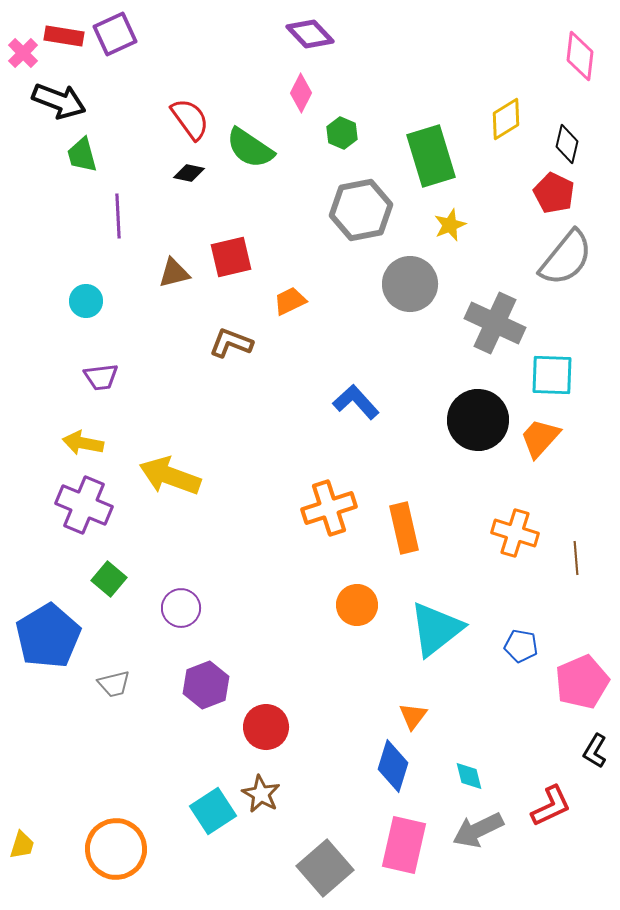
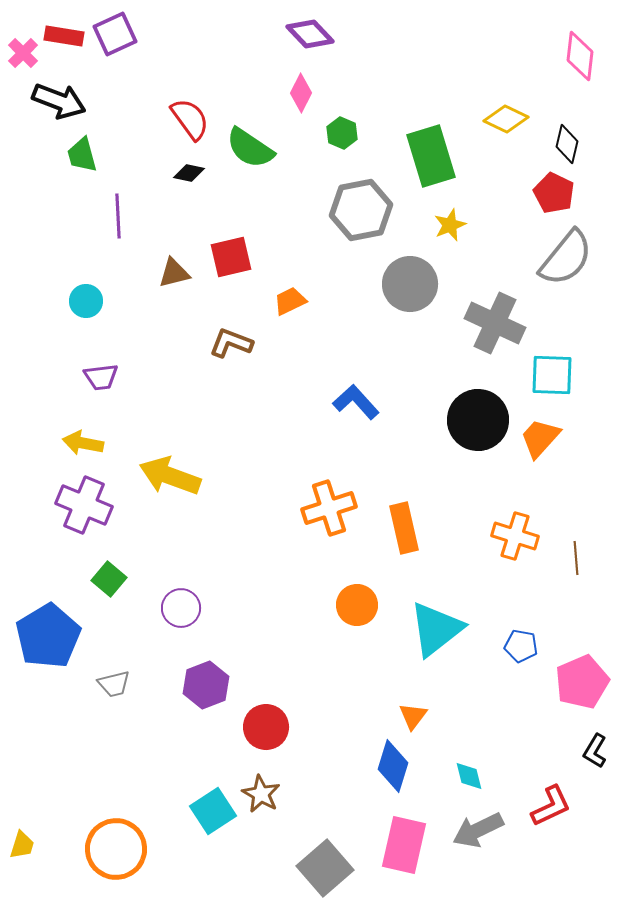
yellow diamond at (506, 119): rotated 57 degrees clockwise
orange cross at (515, 533): moved 3 px down
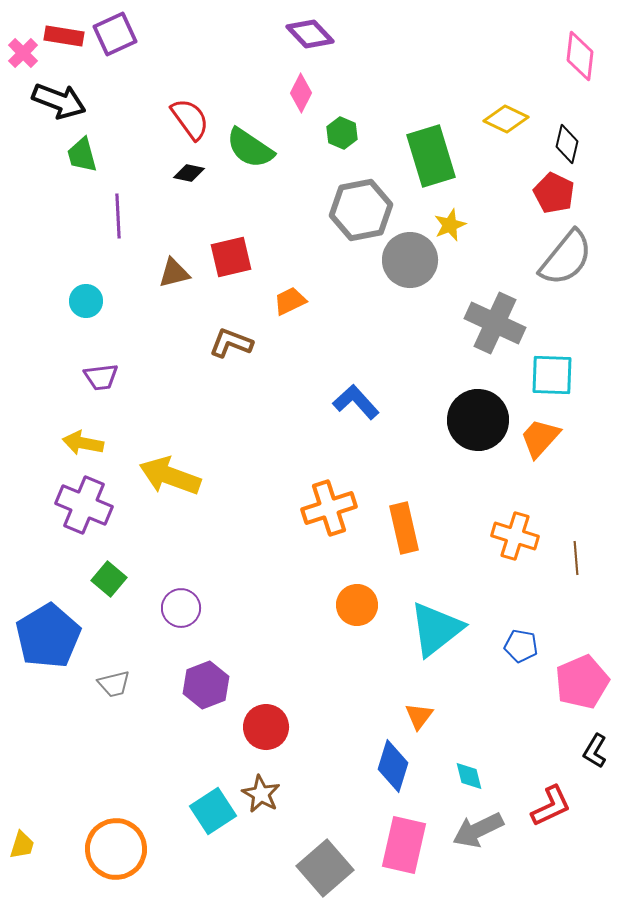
gray circle at (410, 284): moved 24 px up
orange triangle at (413, 716): moved 6 px right
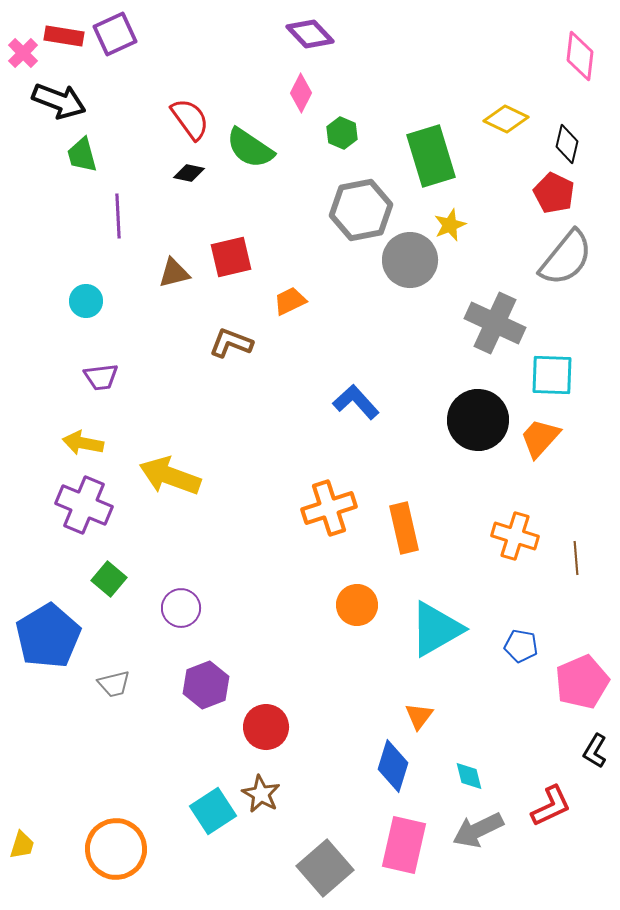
cyan triangle at (436, 629): rotated 8 degrees clockwise
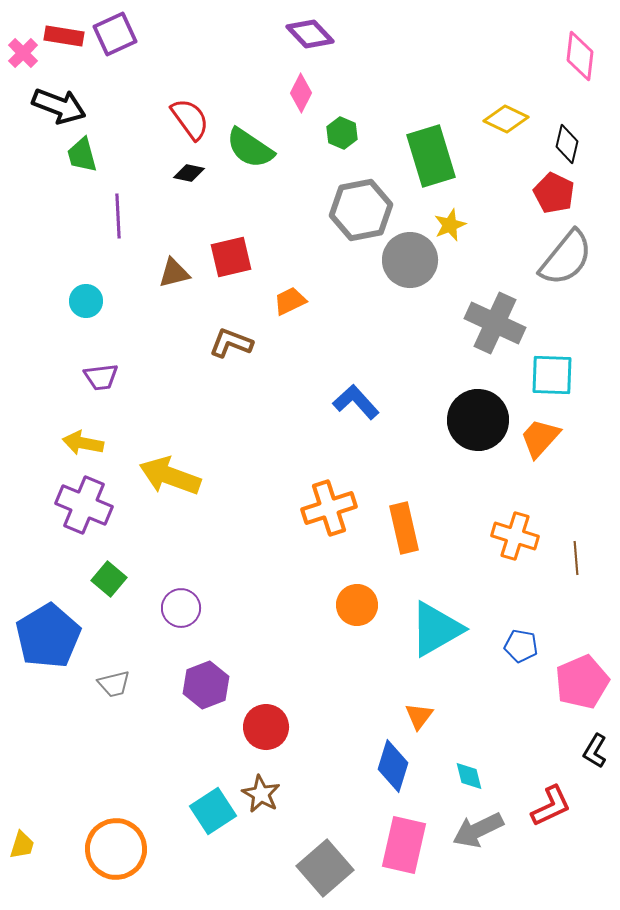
black arrow at (59, 101): moved 5 px down
